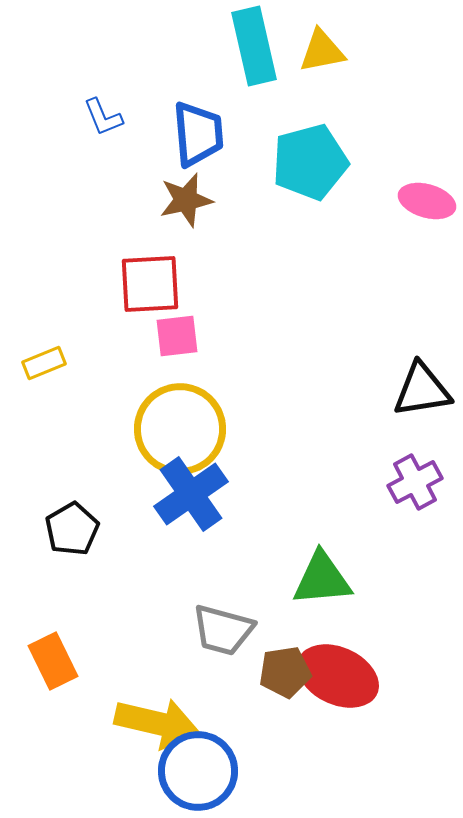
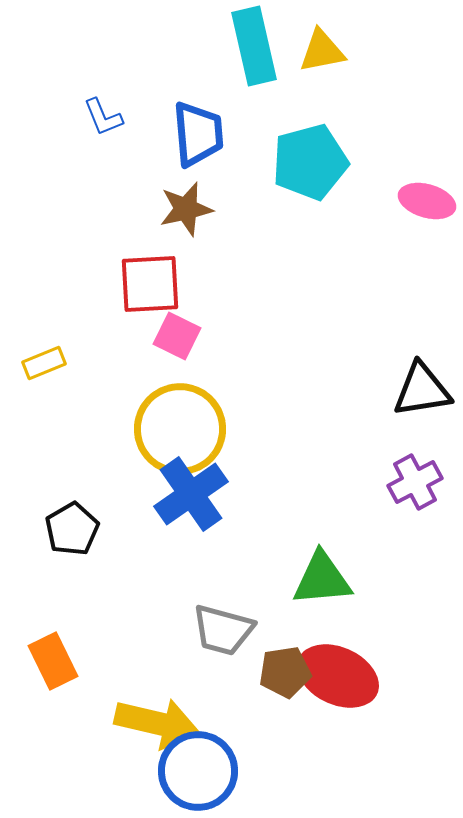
brown star: moved 9 px down
pink square: rotated 33 degrees clockwise
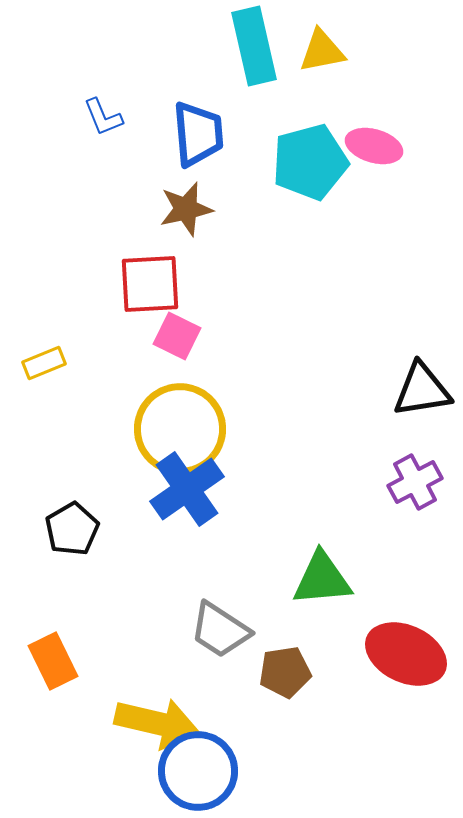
pink ellipse: moved 53 px left, 55 px up
blue cross: moved 4 px left, 5 px up
gray trapezoid: moved 3 px left; rotated 18 degrees clockwise
red ellipse: moved 68 px right, 22 px up
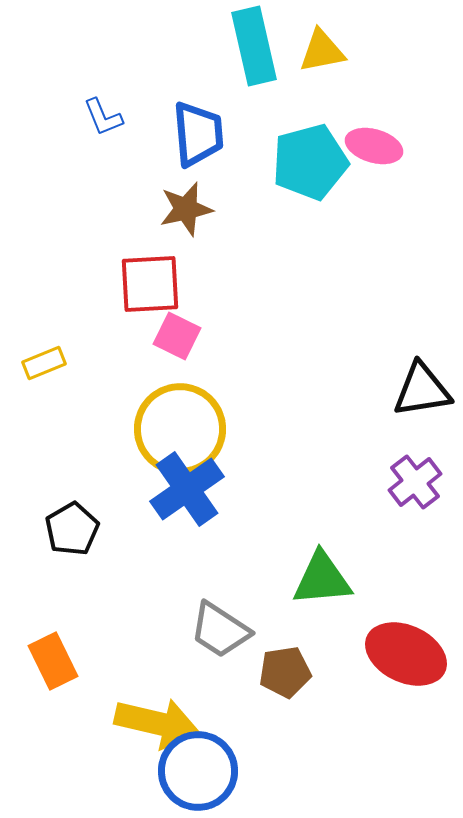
purple cross: rotated 10 degrees counterclockwise
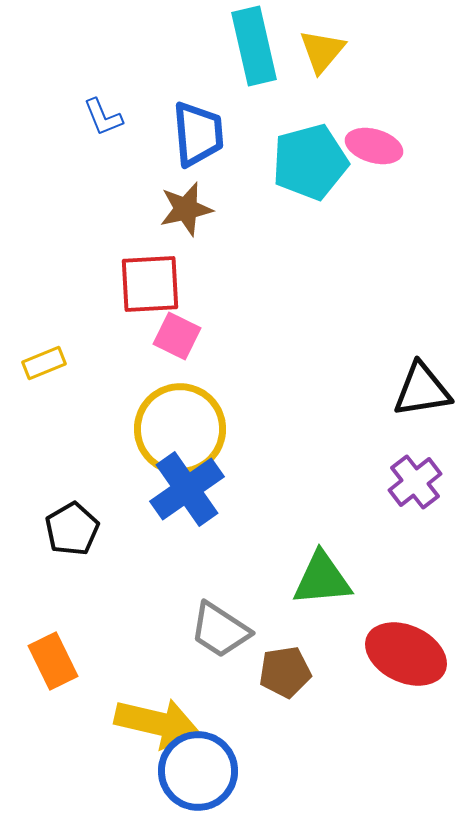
yellow triangle: rotated 39 degrees counterclockwise
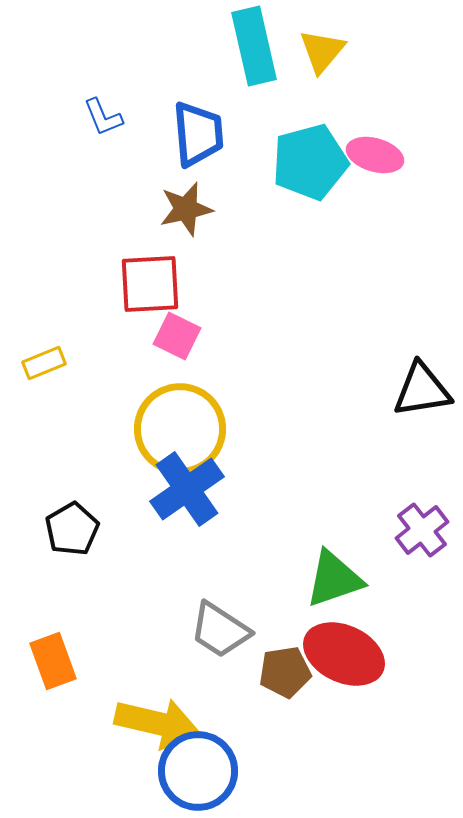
pink ellipse: moved 1 px right, 9 px down
purple cross: moved 7 px right, 48 px down
green triangle: moved 12 px right; rotated 14 degrees counterclockwise
red ellipse: moved 62 px left
orange rectangle: rotated 6 degrees clockwise
